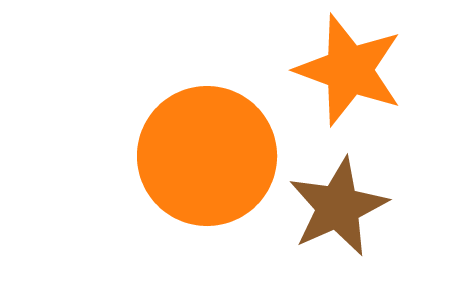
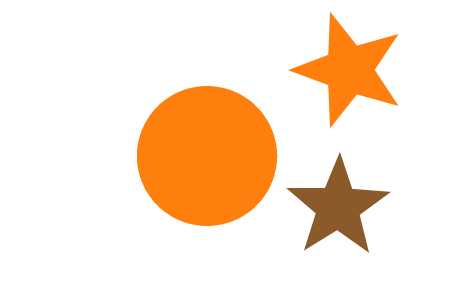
brown star: rotated 8 degrees counterclockwise
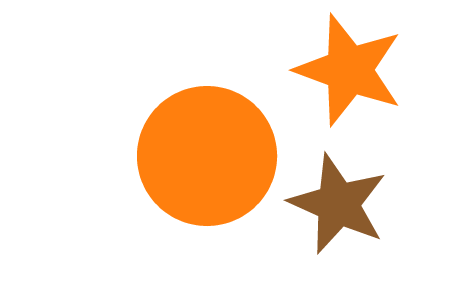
brown star: moved 3 px up; rotated 16 degrees counterclockwise
